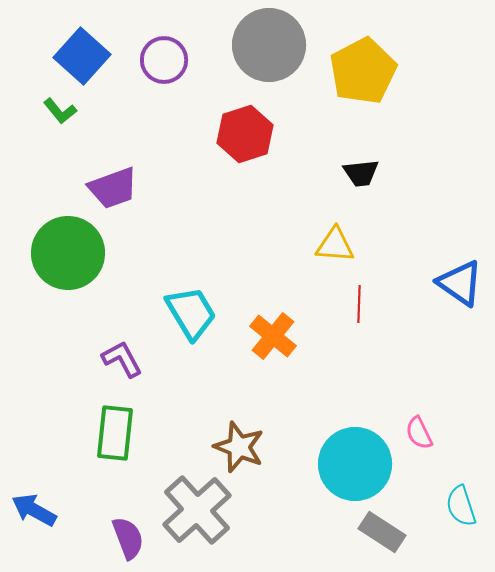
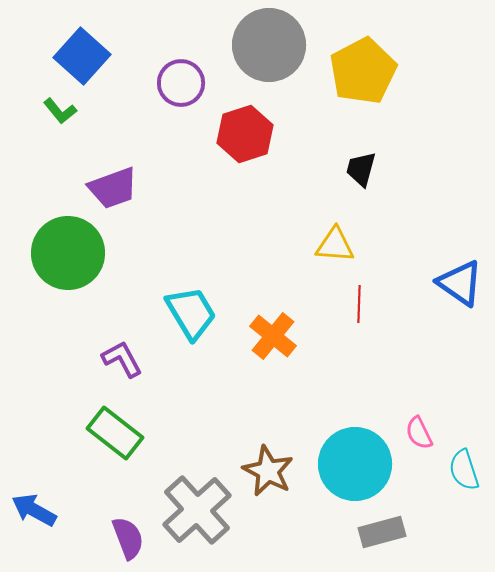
purple circle: moved 17 px right, 23 px down
black trapezoid: moved 4 px up; rotated 111 degrees clockwise
green rectangle: rotated 58 degrees counterclockwise
brown star: moved 29 px right, 24 px down; rotated 6 degrees clockwise
cyan semicircle: moved 3 px right, 36 px up
gray rectangle: rotated 48 degrees counterclockwise
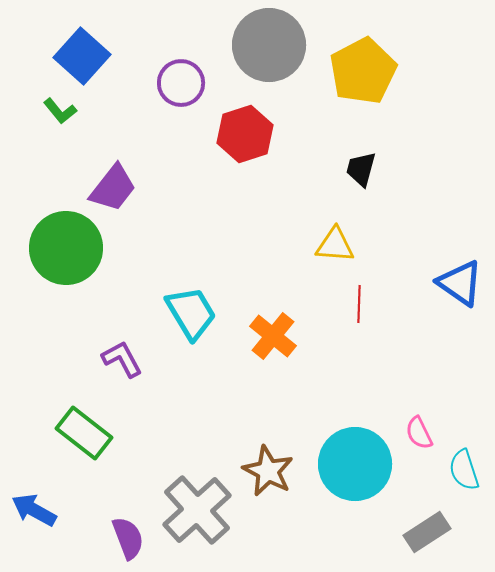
purple trapezoid: rotated 32 degrees counterclockwise
green circle: moved 2 px left, 5 px up
green rectangle: moved 31 px left
gray rectangle: moved 45 px right; rotated 18 degrees counterclockwise
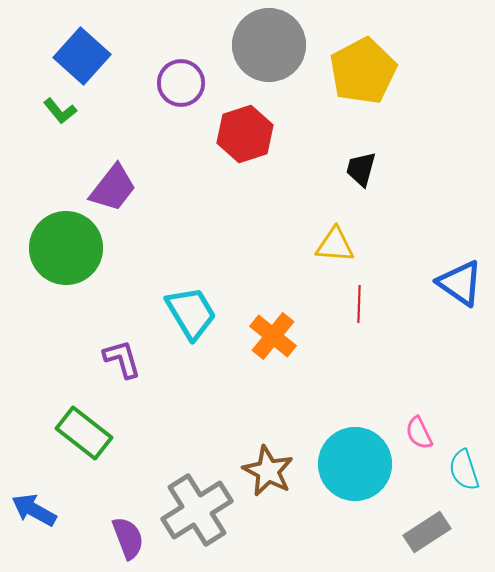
purple L-shape: rotated 12 degrees clockwise
gray cross: rotated 10 degrees clockwise
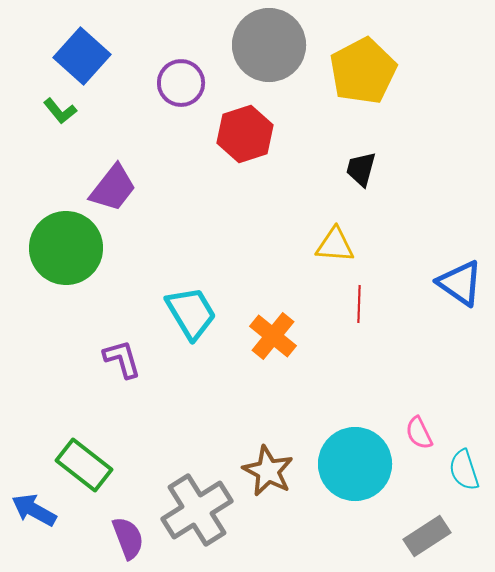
green rectangle: moved 32 px down
gray rectangle: moved 4 px down
